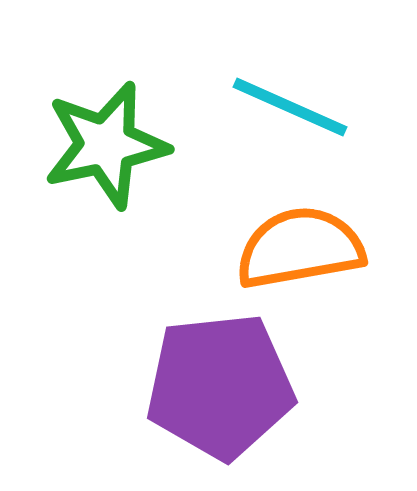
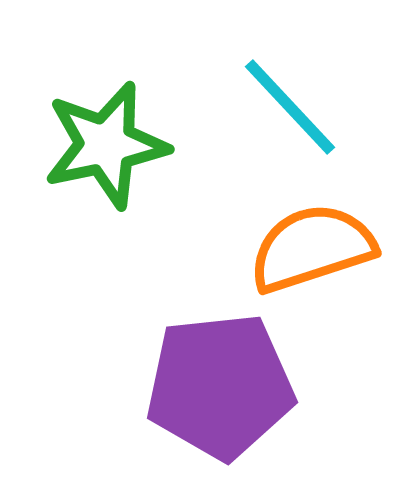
cyan line: rotated 23 degrees clockwise
orange semicircle: moved 12 px right; rotated 8 degrees counterclockwise
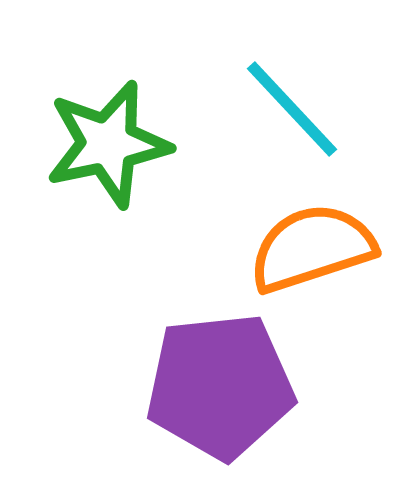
cyan line: moved 2 px right, 2 px down
green star: moved 2 px right, 1 px up
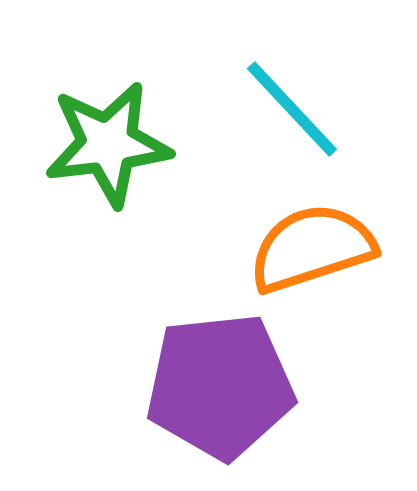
green star: rotated 5 degrees clockwise
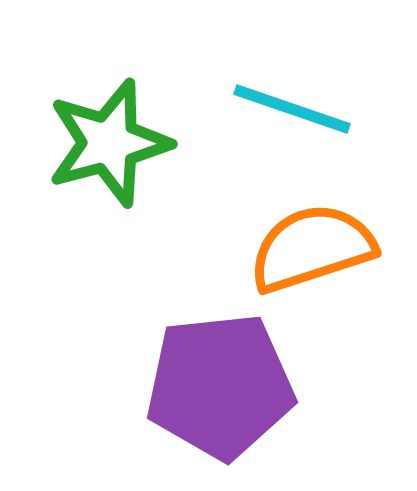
cyan line: rotated 28 degrees counterclockwise
green star: moved 1 px right, 1 px up; rotated 8 degrees counterclockwise
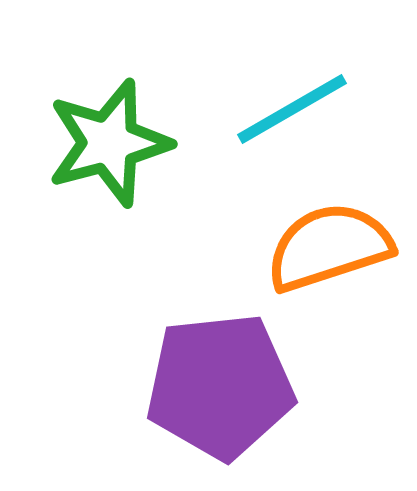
cyan line: rotated 49 degrees counterclockwise
orange semicircle: moved 17 px right, 1 px up
